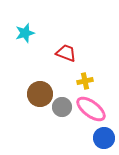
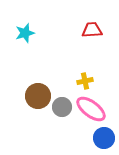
red trapezoid: moved 26 px right, 23 px up; rotated 25 degrees counterclockwise
brown circle: moved 2 px left, 2 px down
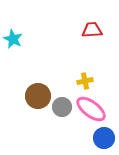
cyan star: moved 12 px left, 6 px down; rotated 30 degrees counterclockwise
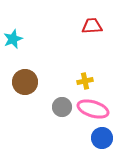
red trapezoid: moved 4 px up
cyan star: rotated 24 degrees clockwise
brown circle: moved 13 px left, 14 px up
pink ellipse: moved 2 px right; rotated 20 degrees counterclockwise
blue circle: moved 2 px left
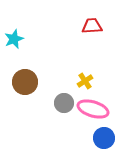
cyan star: moved 1 px right
yellow cross: rotated 21 degrees counterclockwise
gray circle: moved 2 px right, 4 px up
blue circle: moved 2 px right
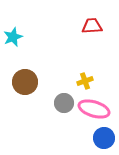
cyan star: moved 1 px left, 2 px up
yellow cross: rotated 14 degrees clockwise
pink ellipse: moved 1 px right
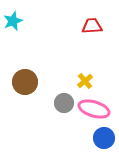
cyan star: moved 16 px up
yellow cross: rotated 21 degrees counterclockwise
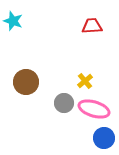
cyan star: rotated 30 degrees counterclockwise
brown circle: moved 1 px right
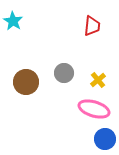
cyan star: rotated 12 degrees clockwise
red trapezoid: rotated 100 degrees clockwise
yellow cross: moved 13 px right, 1 px up
gray circle: moved 30 px up
blue circle: moved 1 px right, 1 px down
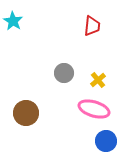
brown circle: moved 31 px down
blue circle: moved 1 px right, 2 px down
